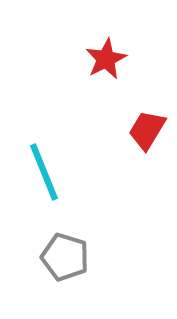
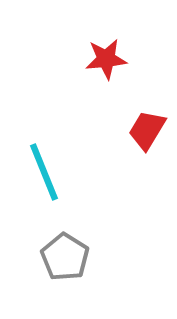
red star: rotated 21 degrees clockwise
gray pentagon: rotated 15 degrees clockwise
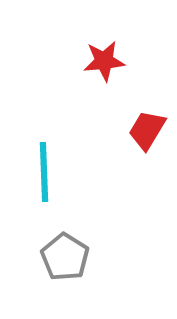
red star: moved 2 px left, 2 px down
cyan line: rotated 20 degrees clockwise
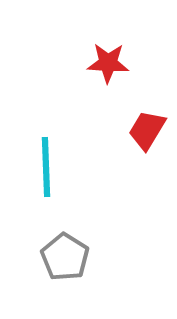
red star: moved 4 px right, 2 px down; rotated 9 degrees clockwise
cyan line: moved 2 px right, 5 px up
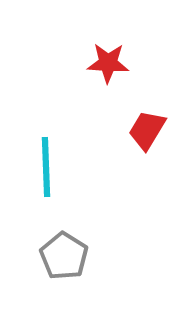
gray pentagon: moved 1 px left, 1 px up
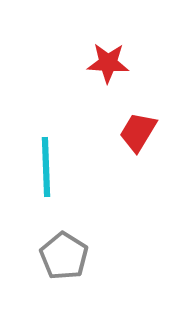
red trapezoid: moved 9 px left, 2 px down
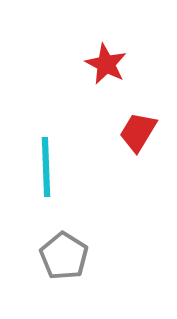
red star: moved 2 px left, 1 px down; rotated 24 degrees clockwise
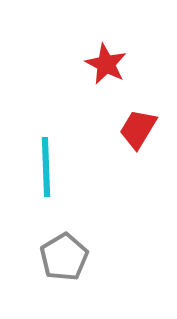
red trapezoid: moved 3 px up
gray pentagon: moved 1 px down; rotated 9 degrees clockwise
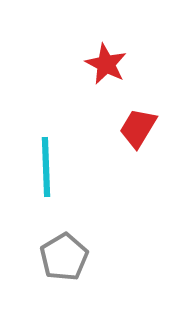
red trapezoid: moved 1 px up
